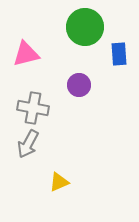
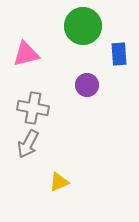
green circle: moved 2 px left, 1 px up
purple circle: moved 8 px right
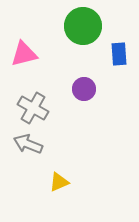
pink triangle: moved 2 px left
purple circle: moved 3 px left, 4 px down
gray cross: rotated 20 degrees clockwise
gray arrow: rotated 84 degrees clockwise
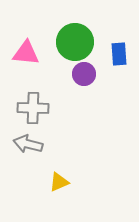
green circle: moved 8 px left, 16 px down
pink triangle: moved 2 px right, 1 px up; rotated 20 degrees clockwise
purple circle: moved 15 px up
gray cross: rotated 28 degrees counterclockwise
gray arrow: rotated 8 degrees counterclockwise
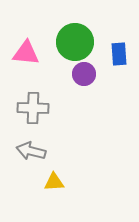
gray arrow: moved 3 px right, 7 px down
yellow triangle: moved 5 px left; rotated 20 degrees clockwise
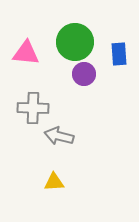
gray arrow: moved 28 px right, 15 px up
